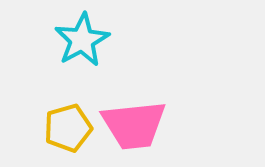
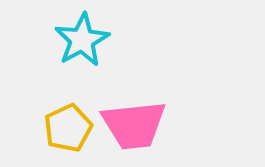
yellow pentagon: rotated 9 degrees counterclockwise
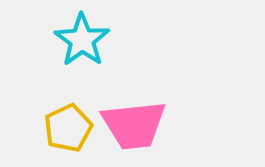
cyan star: rotated 8 degrees counterclockwise
